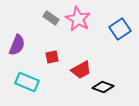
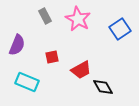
gray rectangle: moved 6 px left, 2 px up; rotated 28 degrees clockwise
black diamond: rotated 40 degrees clockwise
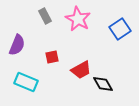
cyan rectangle: moved 1 px left
black diamond: moved 3 px up
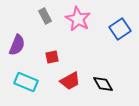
red trapezoid: moved 11 px left, 11 px down
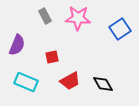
pink star: moved 1 px up; rotated 25 degrees counterclockwise
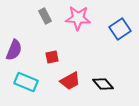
purple semicircle: moved 3 px left, 5 px down
black diamond: rotated 10 degrees counterclockwise
